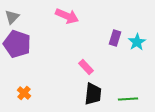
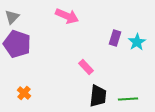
black trapezoid: moved 5 px right, 2 px down
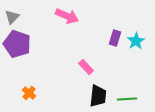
cyan star: moved 1 px left, 1 px up
orange cross: moved 5 px right
green line: moved 1 px left
